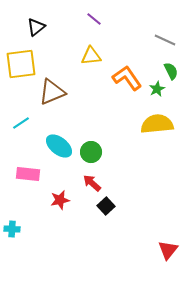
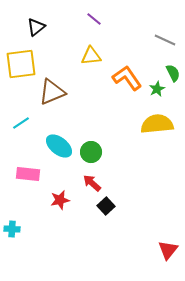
green semicircle: moved 2 px right, 2 px down
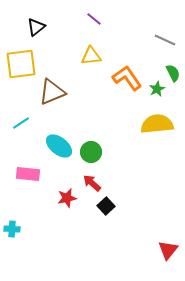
red star: moved 7 px right, 2 px up
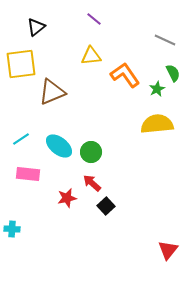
orange L-shape: moved 2 px left, 3 px up
cyan line: moved 16 px down
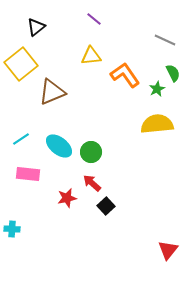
yellow square: rotated 32 degrees counterclockwise
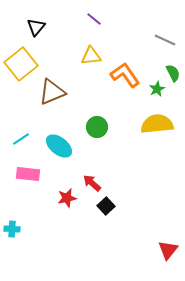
black triangle: rotated 12 degrees counterclockwise
green circle: moved 6 px right, 25 px up
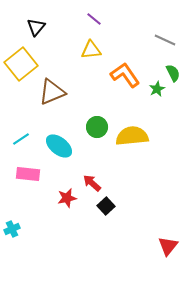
yellow triangle: moved 6 px up
yellow semicircle: moved 25 px left, 12 px down
cyan cross: rotated 28 degrees counterclockwise
red triangle: moved 4 px up
